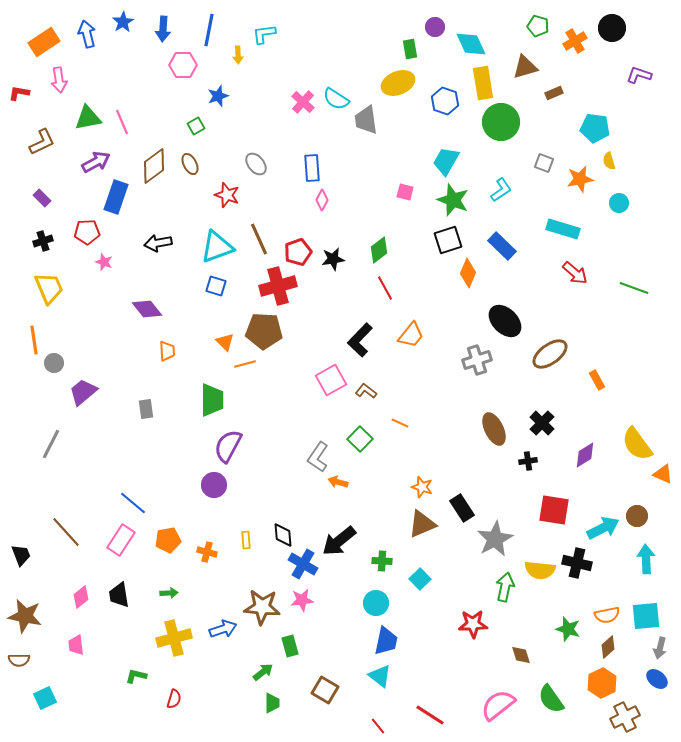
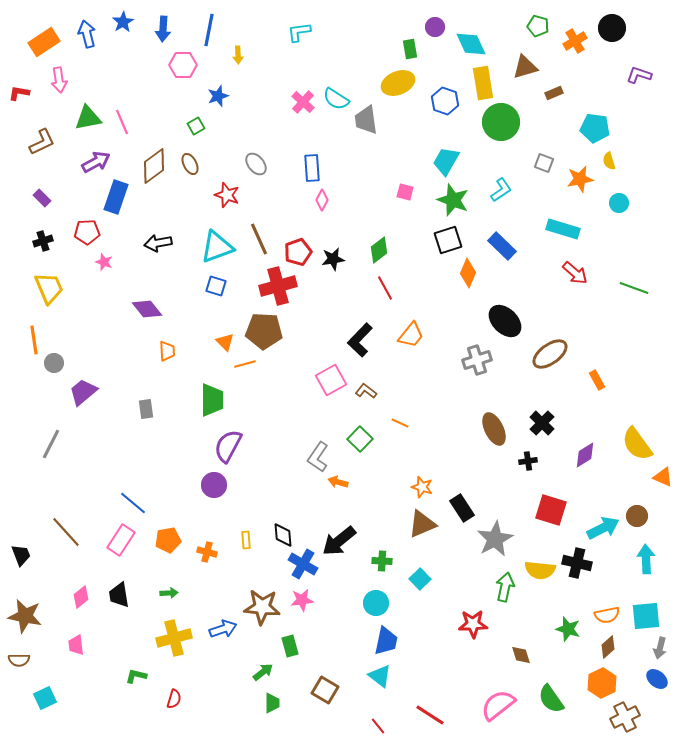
cyan L-shape at (264, 34): moved 35 px right, 2 px up
orange triangle at (663, 474): moved 3 px down
red square at (554, 510): moved 3 px left; rotated 8 degrees clockwise
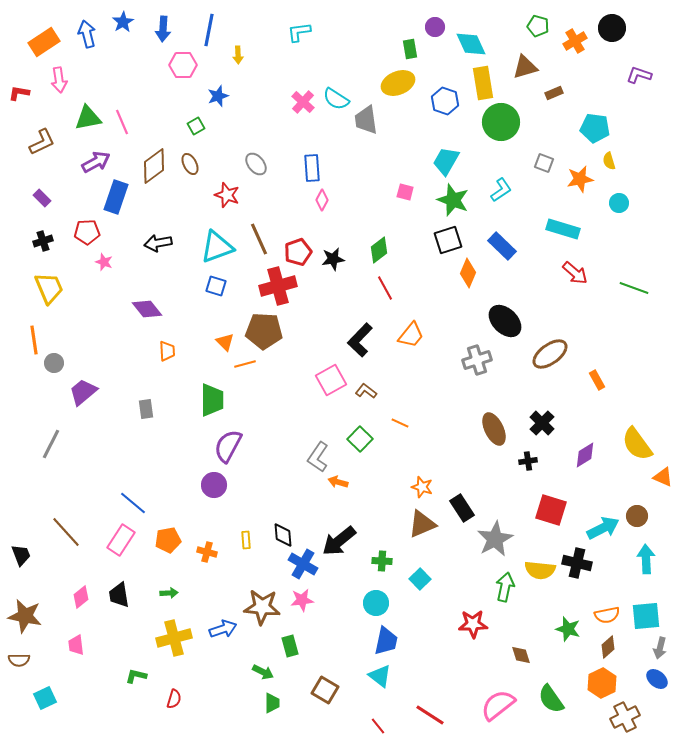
green arrow at (263, 672): rotated 65 degrees clockwise
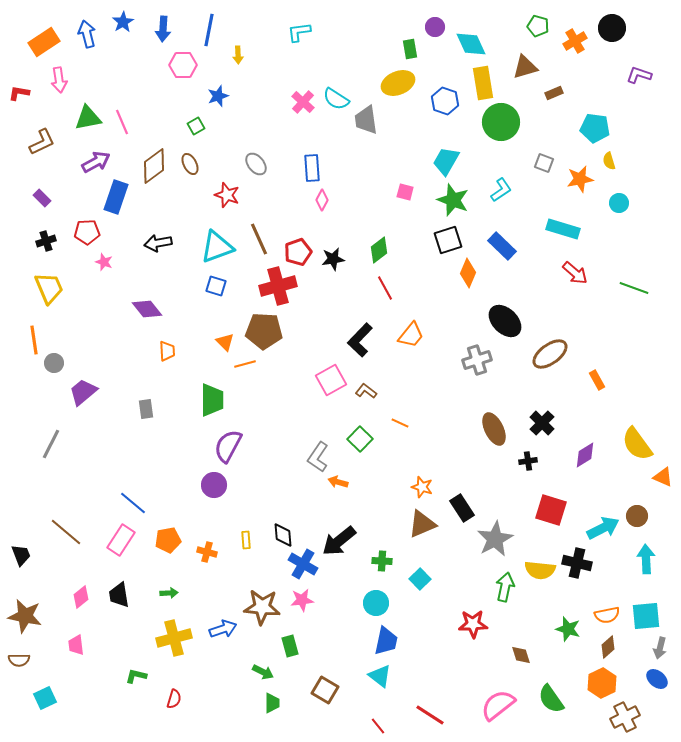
black cross at (43, 241): moved 3 px right
brown line at (66, 532): rotated 8 degrees counterclockwise
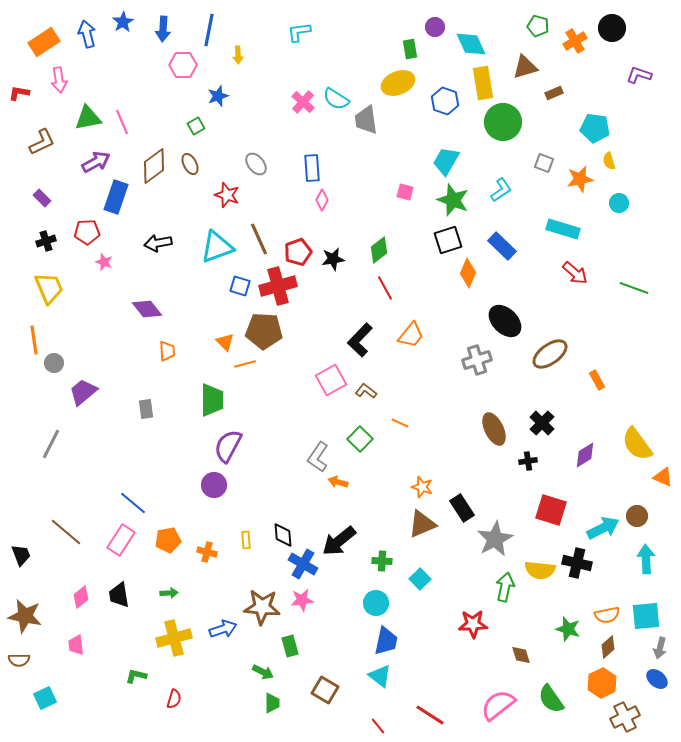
green circle at (501, 122): moved 2 px right
blue square at (216, 286): moved 24 px right
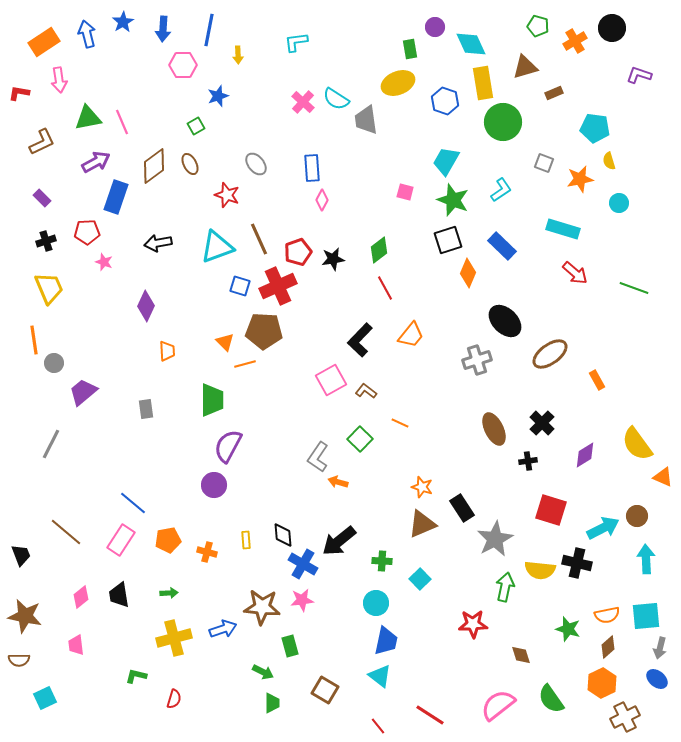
cyan L-shape at (299, 32): moved 3 px left, 10 px down
red cross at (278, 286): rotated 9 degrees counterclockwise
purple diamond at (147, 309): moved 1 px left, 3 px up; rotated 64 degrees clockwise
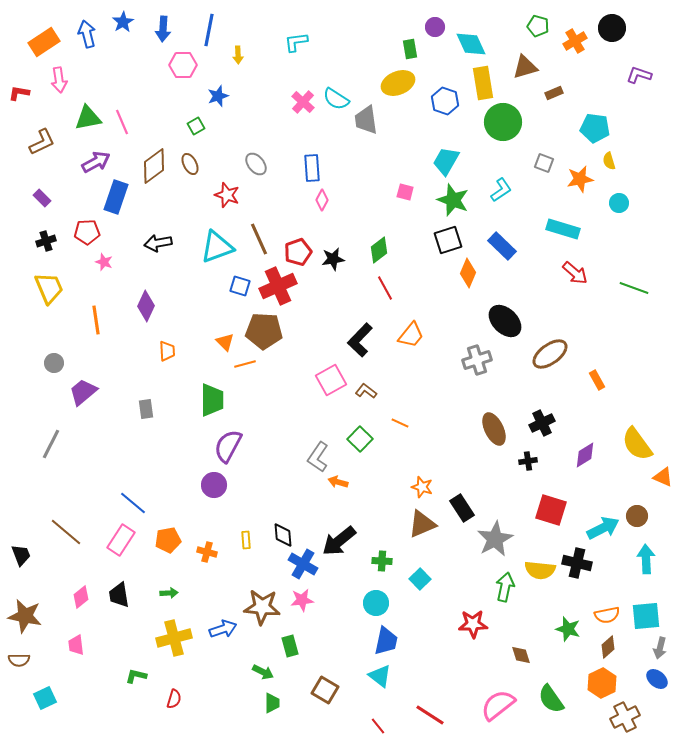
orange line at (34, 340): moved 62 px right, 20 px up
black cross at (542, 423): rotated 20 degrees clockwise
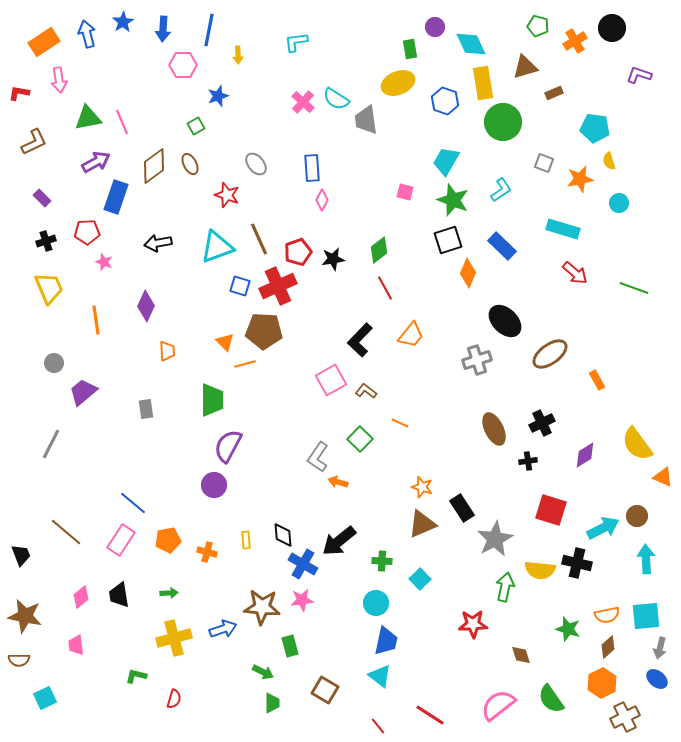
brown L-shape at (42, 142): moved 8 px left
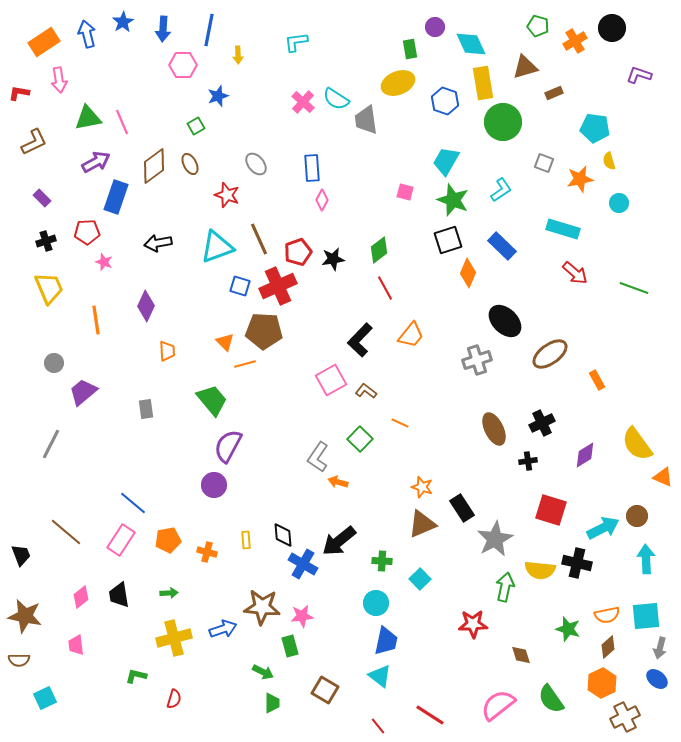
green trapezoid at (212, 400): rotated 40 degrees counterclockwise
pink star at (302, 600): moved 16 px down
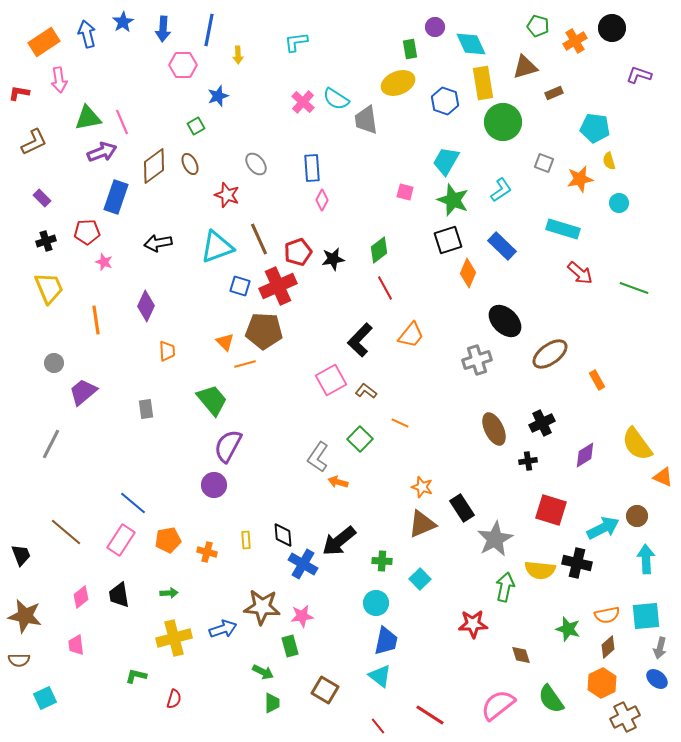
purple arrow at (96, 162): moved 6 px right, 10 px up; rotated 8 degrees clockwise
red arrow at (575, 273): moved 5 px right
